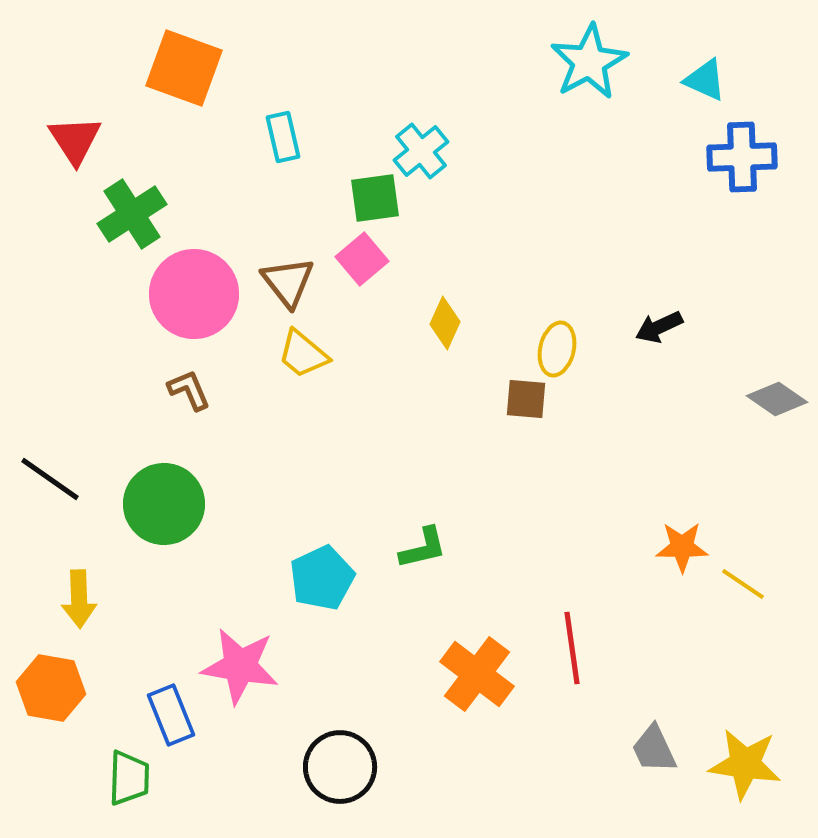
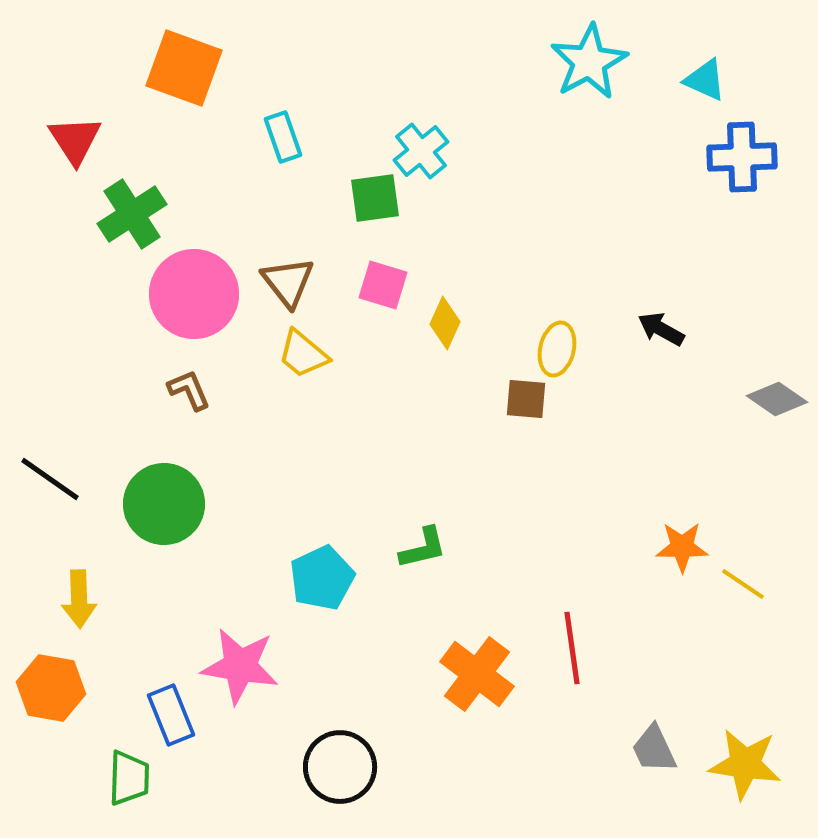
cyan rectangle: rotated 6 degrees counterclockwise
pink square: moved 21 px right, 26 px down; rotated 33 degrees counterclockwise
black arrow: moved 2 px right, 2 px down; rotated 54 degrees clockwise
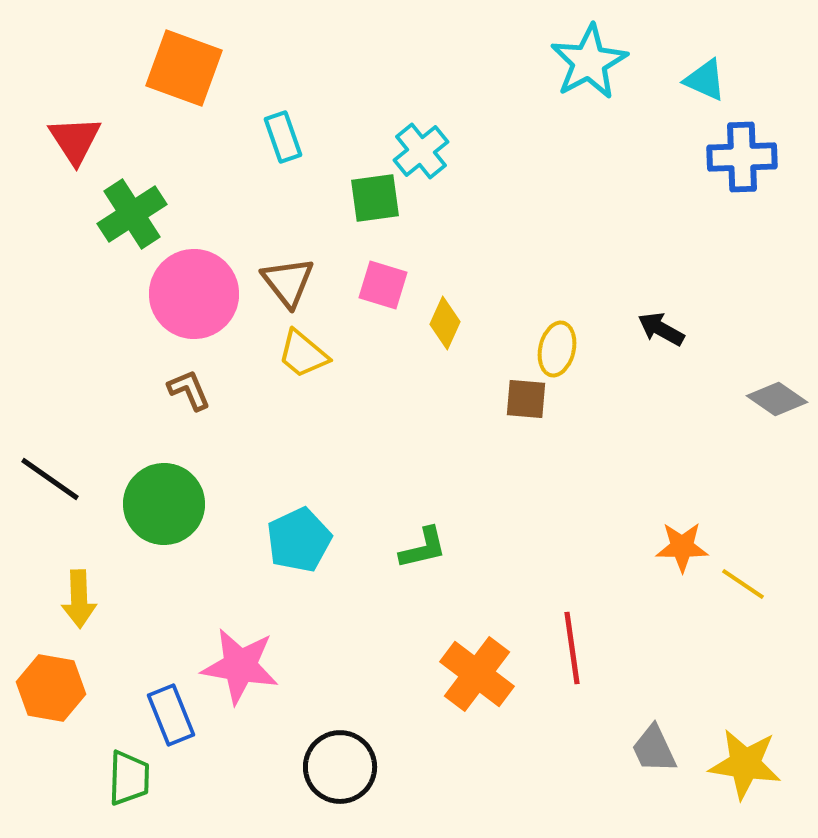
cyan pentagon: moved 23 px left, 38 px up
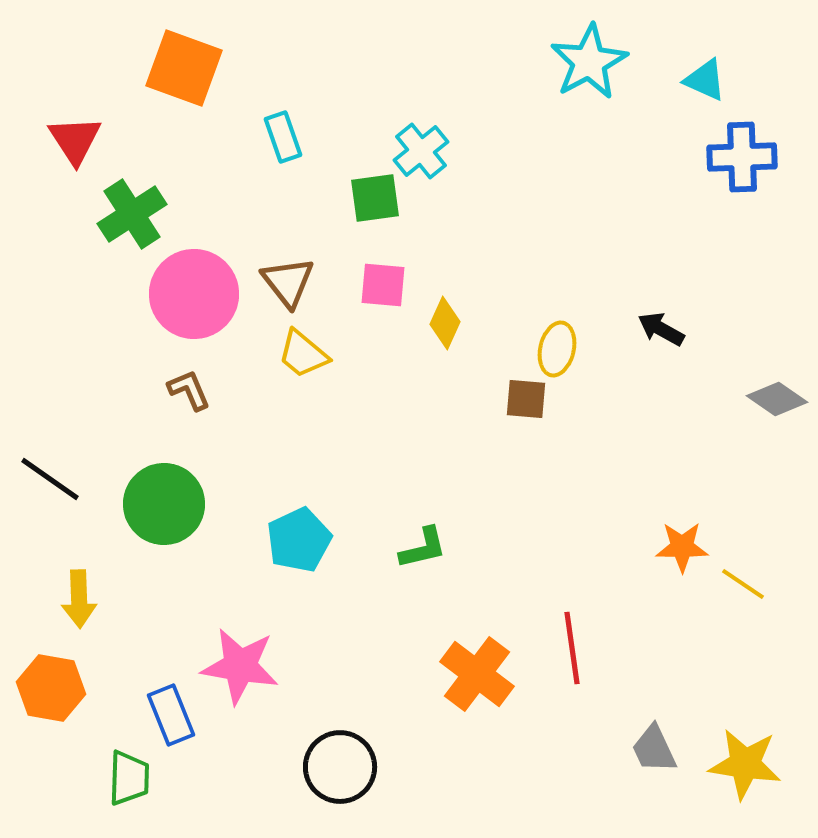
pink square: rotated 12 degrees counterclockwise
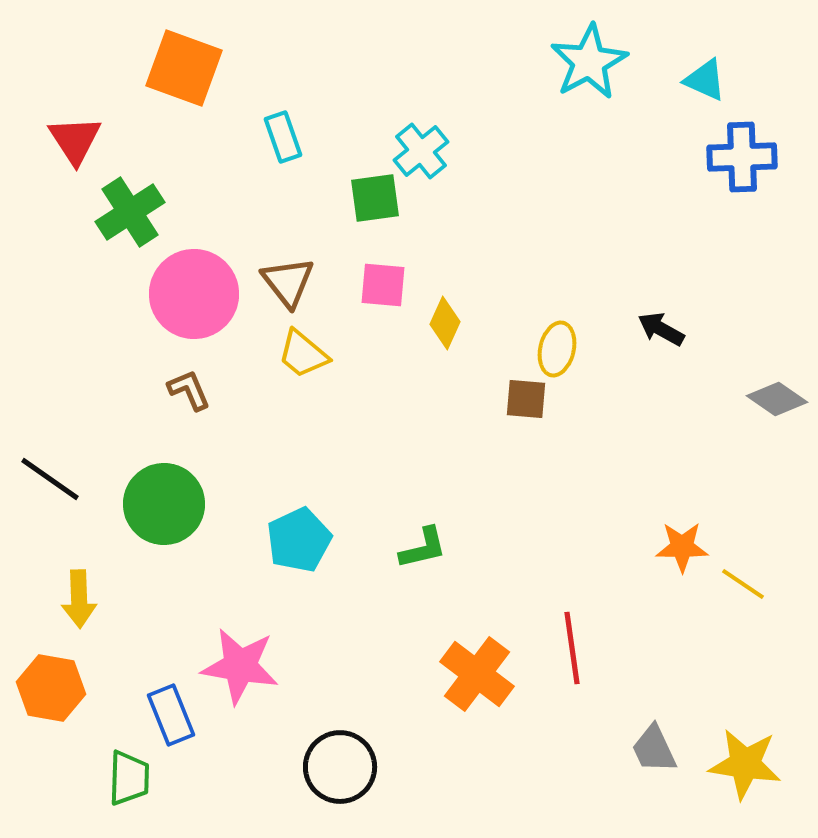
green cross: moved 2 px left, 2 px up
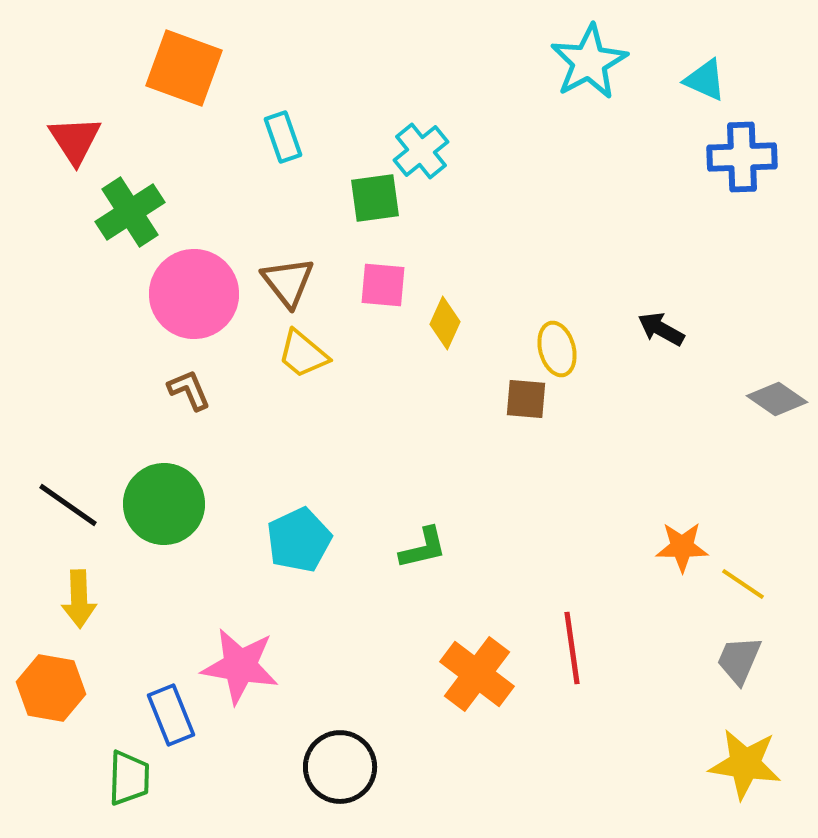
yellow ellipse: rotated 28 degrees counterclockwise
black line: moved 18 px right, 26 px down
gray trapezoid: moved 85 px right, 89 px up; rotated 48 degrees clockwise
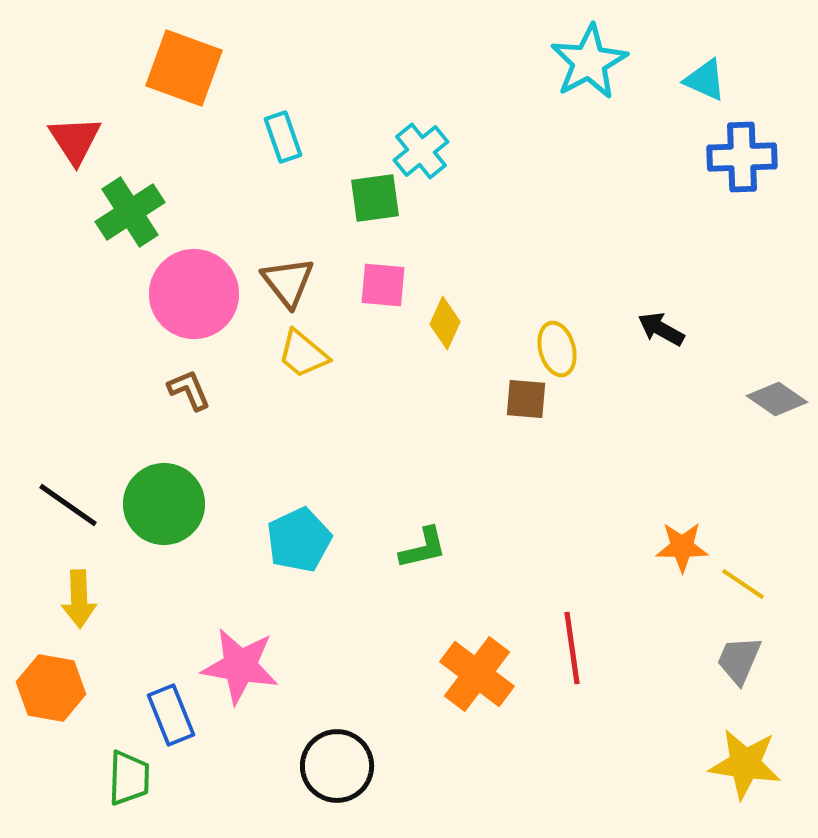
black circle: moved 3 px left, 1 px up
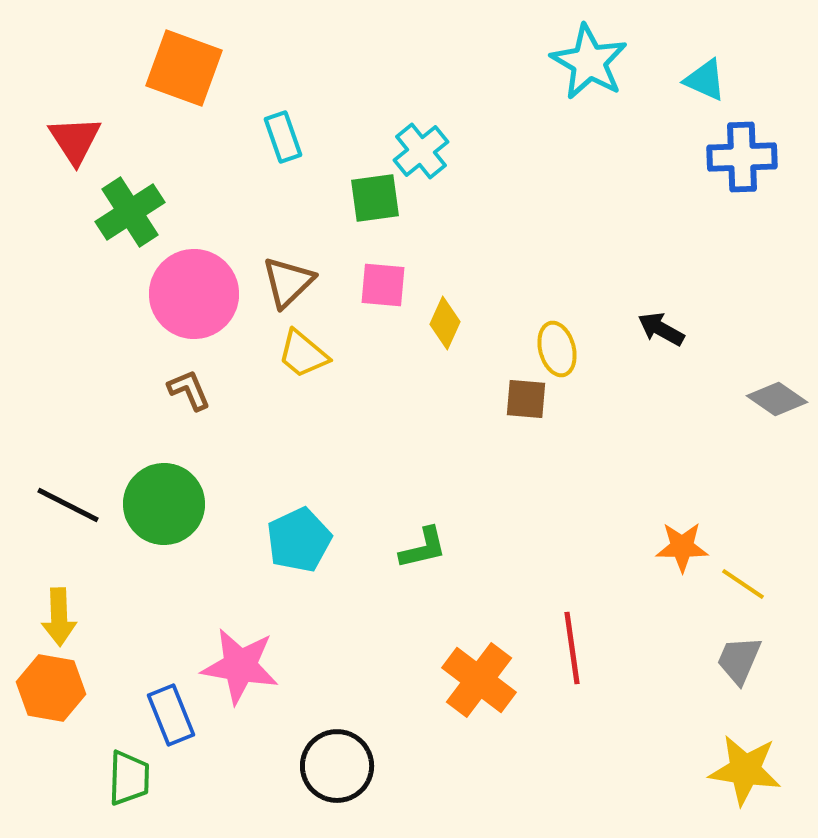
cyan star: rotated 14 degrees counterclockwise
brown triangle: rotated 24 degrees clockwise
black line: rotated 8 degrees counterclockwise
yellow arrow: moved 20 px left, 18 px down
orange cross: moved 2 px right, 6 px down
yellow star: moved 6 px down
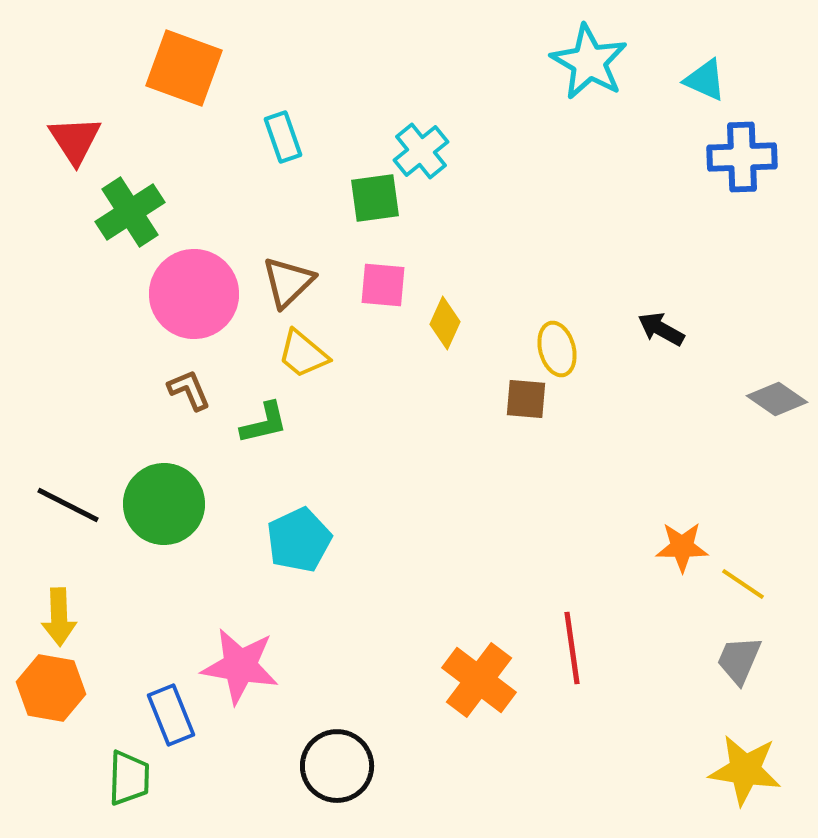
green L-shape: moved 159 px left, 125 px up
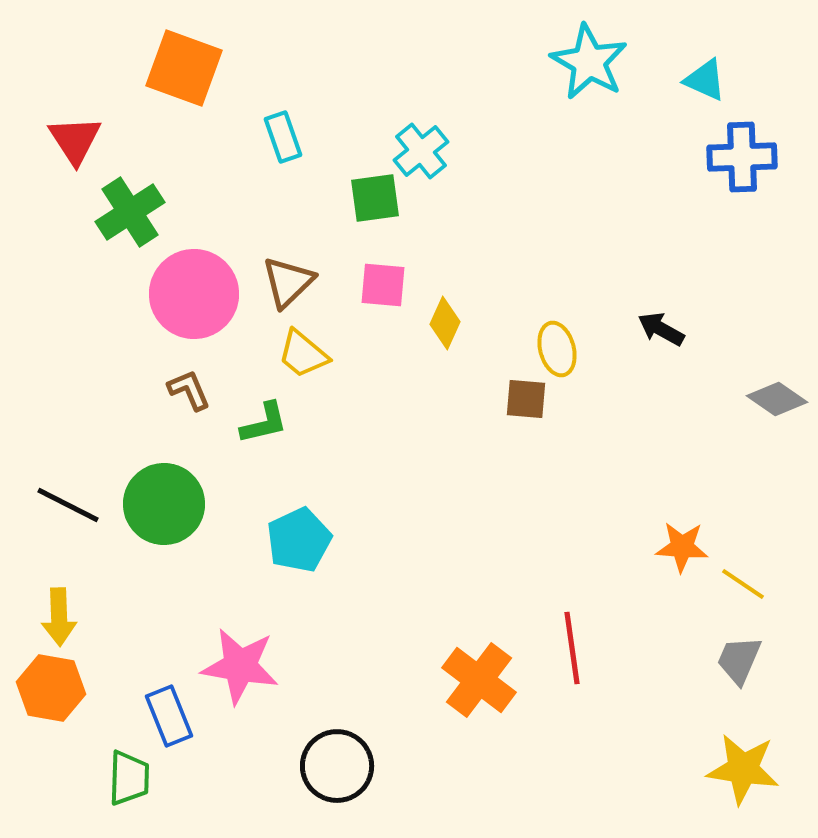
orange star: rotated 4 degrees clockwise
blue rectangle: moved 2 px left, 1 px down
yellow star: moved 2 px left, 1 px up
